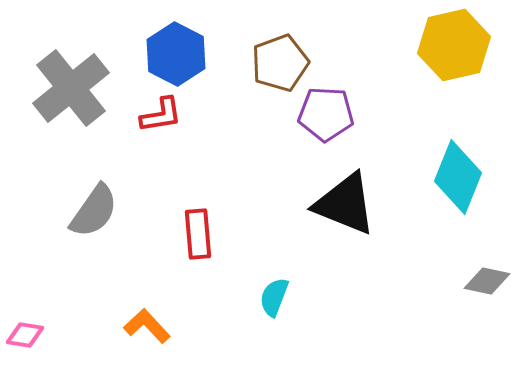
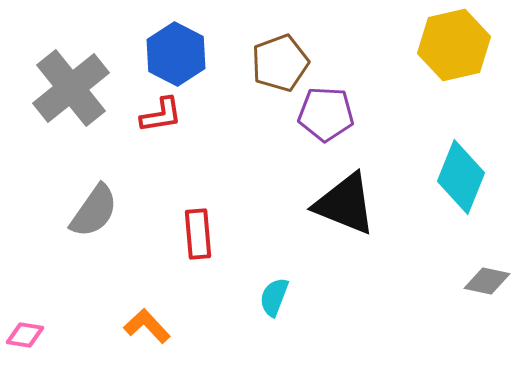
cyan diamond: moved 3 px right
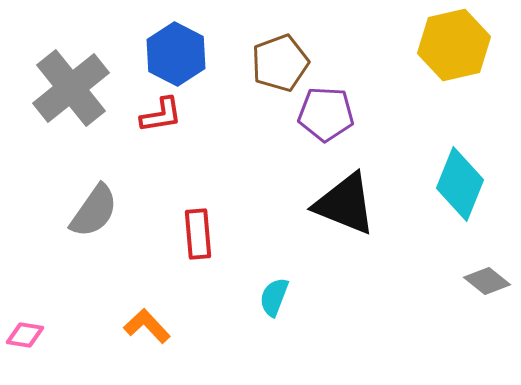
cyan diamond: moved 1 px left, 7 px down
gray diamond: rotated 27 degrees clockwise
